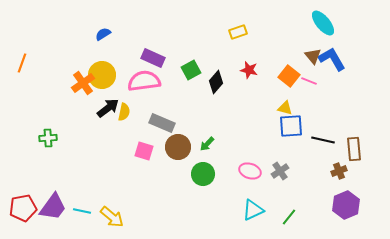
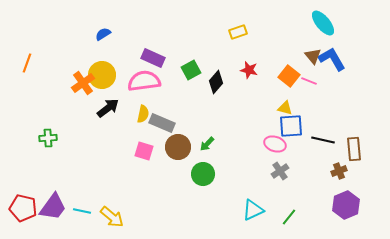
orange line: moved 5 px right
yellow semicircle: moved 19 px right, 2 px down
pink ellipse: moved 25 px right, 27 px up
red pentagon: rotated 24 degrees clockwise
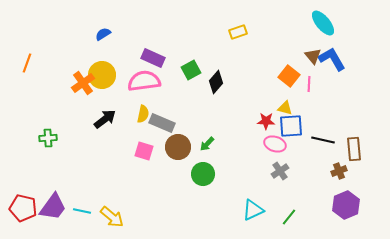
red star: moved 17 px right, 51 px down; rotated 12 degrees counterclockwise
pink line: moved 3 px down; rotated 70 degrees clockwise
black arrow: moved 3 px left, 11 px down
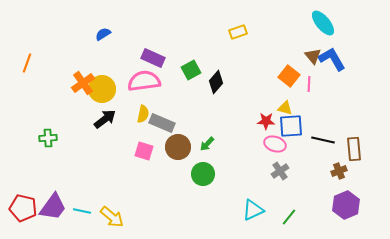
yellow circle: moved 14 px down
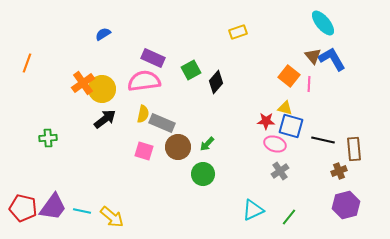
blue square: rotated 20 degrees clockwise
purple hexagon: rotated 8 degrees clockwise
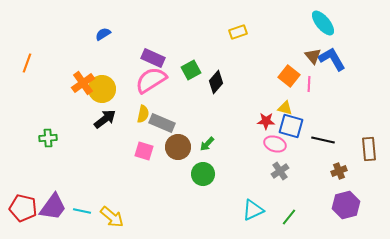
pink semicircle: moved 7 px right, 1 px up; rotated 24 degrees counterclockwise
brown rectangle: moved 15 px right
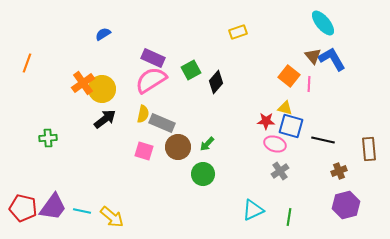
green line: rotated 30 degrees counterclockwise
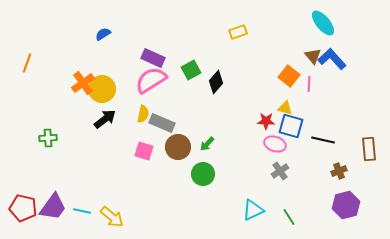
blue L-shape: rotated 12 degrees counterclockwise
green line: rotated 42 degrees counterclockwise
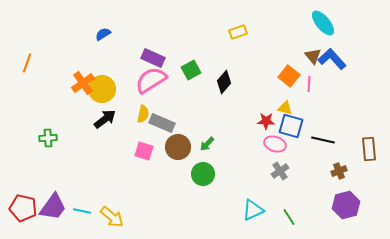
black diamond: moved 8 px right
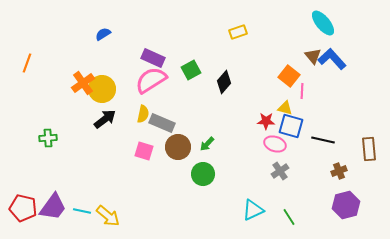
pink line: moved 7 px left, 7 px down
yellow arrow: moved 4 px left, 1 px up
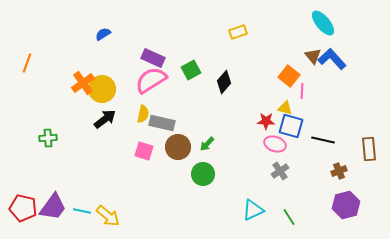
gray rectangle: rotated 10 degrees counterclockwise
